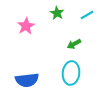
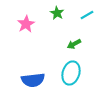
pink star: moved 2 px up
cyan ellipse: rotated 10 degrees clockwise
blue semicircle: moved 6 px right
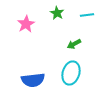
cyan line: rotated 24 degrees clockwise
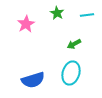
blue semicircle: rotated 10 degrees counterclockwise
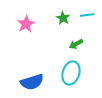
green star: moved 6 px right, 5 px down
green arrow: moved 2 px right
blue semicircle: moved 1 px left, 2 px down
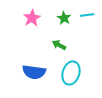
green star: moved 1 px right
pink star: moved 6 px right, 6 px up
green arrow: moved 17 px left, 1 px down; rotated 56 degrees clockwise
blue semicircle: moved 2 px right, 10 px up; rotated 25 degrees clockwise
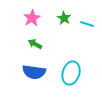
cyan line: moved 9 px down; rotated 24 degrees clockwise
green arrow: moved 24 px left, 1 px up
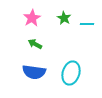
cyan line: rotated 16 degrees counterclockwise
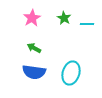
green arrow: moved 1 px left, 4 px down
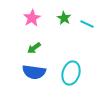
cyan line: rotated 24 degrees clockwise
green arrow: rotated 64 degrees counterclockwise
